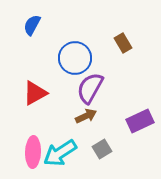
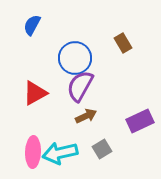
purple semicircle: moved 10 px left, 2 px up
cyan arrow: rotated 20 degrees clockwise
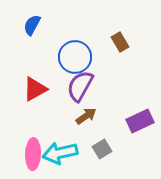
brown rectangle: moved 3 px left, 1 px up
blue circle: moved 1 px up
red triangle: moved 4 px up
brown arrow: rotated 10 degrees counterclockwise
pink ellipse: moved 2 px down
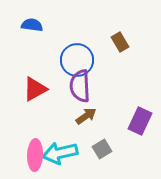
blue semicircle: rotated 70 degrees clockwise
blue circle: moved 2 px right, 3 px down
purple semicircle: rotated 32 degrees counterclockwise
purple rectangle: rotated 40 degrees counterclockwise
pink ellipse: moved 2 px right, 1 px down
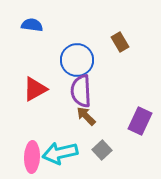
purple semicircle: moved 1 px right, 5 px down
brown arrow: rotated 100 degrees counterclockwise
gray square: moved 1 px down; rotated 12 degrees counterclockwise
pink ellipse: moved 3 px left, 2 px down
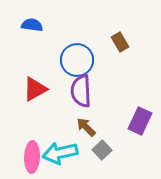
brown arrow: moved 11 px down
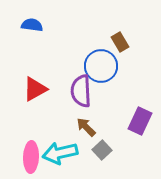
blue circle: moved 24 px right, 6 px down
pink ellipse: moved 1 px left
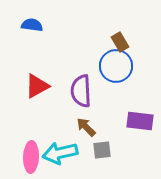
blue circle: moved 15 px right
red triangle: moved 2 px right, 3 px up
purple rectangle: rotated 72 degrees clockwise
gray square: rotated 36 degrees clockwise
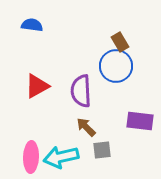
cyan arrow: moved 1 px right, 4 px down
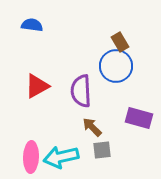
purple rectangle: moved 1 px left, 3 px up; rotated 8 degrees clockwise
brown arrow: moved 6 px right
